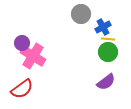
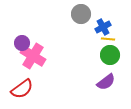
green circle: moved 2 px right, 3 px down
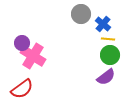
blue cross: moved 3 px up; rotated 21 degrees counterclockwise
purple semicircle: moved 5 px up
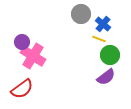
yellow line: moved 9 px left; rotated 16 degrees clockwise
purple circle: moved 1 px up
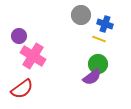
gray circle: moved 1 px down
blue cross: moved 2 px right; rotated 21 degrees counterclockwise
purple circle: moved 3 px left, 6 px up
green circle: moved 12 px left, 9 px down
purple semicircle: moved 14 px left
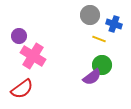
gray circle: moved 9 px right
blue cross: moved 9 px right
green circle: moved 4 px right, 1 px down
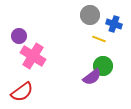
green circle: moved 1 px right, 1 px down
red semicircle: moved 3 px down
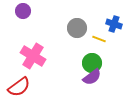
gray circle: moved 13 px left, 13 px down
purple circle: moved 4 px right, 25 px up
green circle: moved 11 px left, 3 px up
red semicircle: moved 3 px left, 5 px up
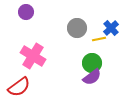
purple circle: moved 3 px right, 1 px down
blue cross: moved 3 px left, 4 px down; rotated 28 degrees clockwise
yellow line: rotated 32 degrees counterclockwise
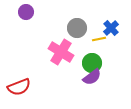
pink cross: moved 28 px right, 4 px up
red semicircle: rotated 15 degrees clockwise
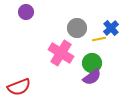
pink cross: moved 1 px down
